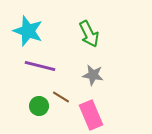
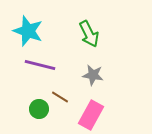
purple line: moved 1 px up
brown line: moved 1 px left
green circle: moved 3 px down
pink rectangle: rotated 52 degrees clockwise
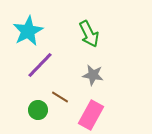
cyan star: rotated 24 degrees clockwise
purple line: rotated 60 degrees counterclockwise
green circle: moved 1 px left, 1 px down
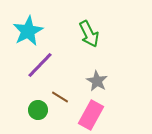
gray star: moved 4 px right, 6 px down; rotated 20 degrees clockwise
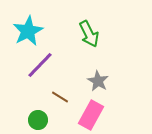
gray star: moved 1 px right
green circle: moved 10 px down
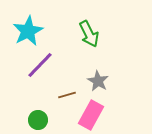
brown line: moved 7 px right, 2 px up; rotated 48 degrees counterclockwise
